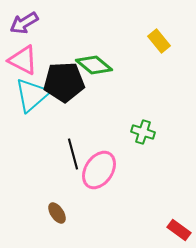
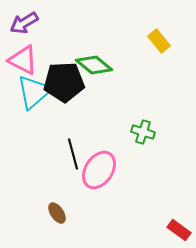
cyan triangle: moved 2 px right, 3 px up
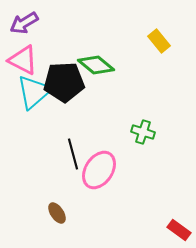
green diamond: moved 2 px right
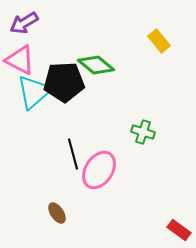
pink triangle: moved 3 px left
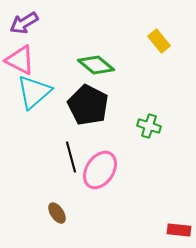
black pentagon: moved 24 px right, 23 px down; rotated 30 degrees clockwise
green cross: moved 6 px right, 6 px up
black line: moved 2 px left, 3 px down
pink ellipse: moved 1 px right
red rectangle: rotated 30 degrees counterclockwise
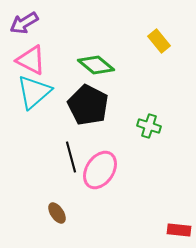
pink triangle: moved 11 px right
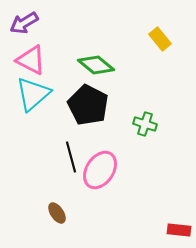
yellow rectangle: moved 1 px right, 2 px up
cyan triangle: moved 1 px left, 2 px down
green cross: moved 4 px left, 2 px up
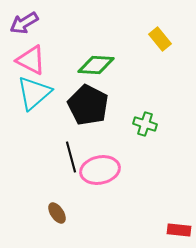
green diamond: rotated 36 degrees counterclockwise
cyan triangle: moved 1 px right, 1 px up
pink ellipse: rotated 45 degrees clockwise
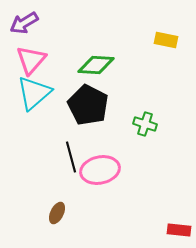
yellow rectangle: moved 6 px right, 1 px down; rotated 40 degrees counterclockwise
pink triangle: rotated 44 degrees clockwise
brown ellipse: rotated 60 degrees clockwise
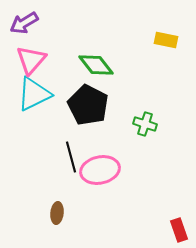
green diamond: rotated 48 degrees clockwise
cyan triangle: moved 1 px down; rotated 15 degrees clockwise
brown ellipse: rotated 20 degrees counterclockwise
red rectangle: rotated 65 degrees clockwise
